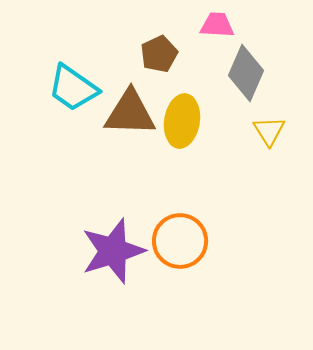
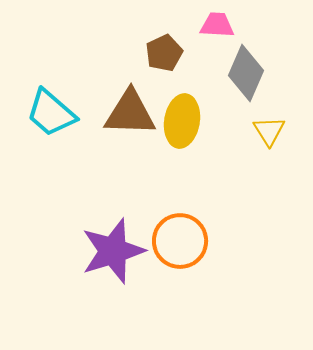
brown pentagon: moved 5 px right, 1 px up
cyan trapezoid: moved 22 px left, 25 px down; rotated 6 degrees clockwise
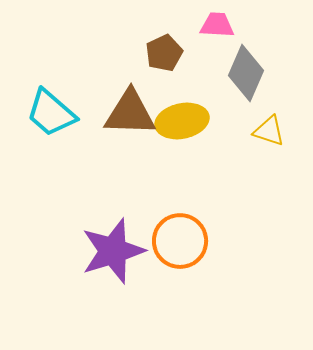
yellow ellipse: rotated 69 degrees clockwise
yellow triangle: rotated 40 degrees counterclockwise
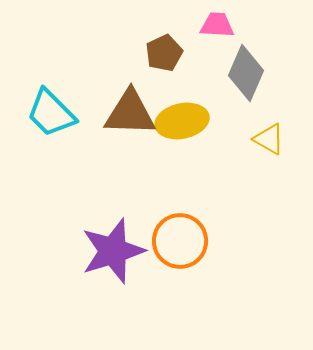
cyan trapezoid: rotated 4 degrees clockwise
yellow triangle: moved 8 px down; rotated 12 degrees clockwise
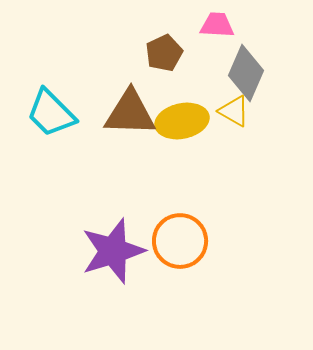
yellow triangle: moved 35 px left, 28 px up
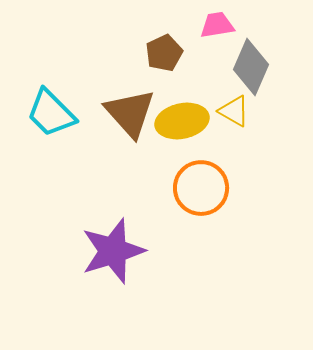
pink trapezoid: rotated 12 degrees counterclockwise
gray diamond: moved 5 px right, 6 px up
brown triangle: rotated 46 degrees clockwise
orange circle: moved 21 px right, 53 px up
